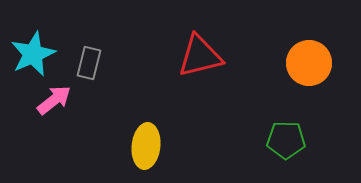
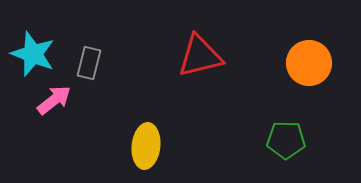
cyan star: rotated 27 degrees counterclockwise
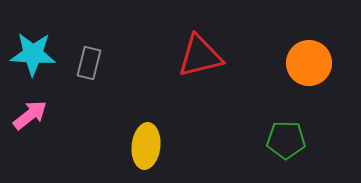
cyan star: rotated 18 degrees counterclockwise
pink arrow: moved 24 px left, 15 px down
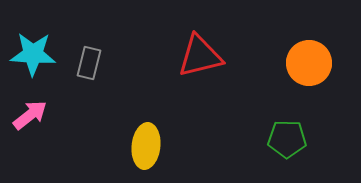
green pentagon: moved 1 px right, 1 px up
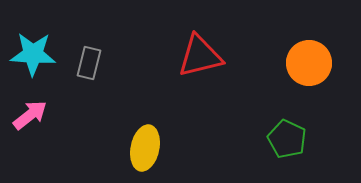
green pentagon: rotated 24 degrees clockwise
yellow ellipse: moved 1 px left, 2 px down; rotated 6 degrees clockwise
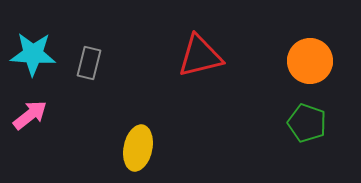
orange circle: moved 1 px right, 2 px up
green pentagon: moved 20 px right, 16 px up; rotated 6 degrees counterclockwise
yellow ellipse: moved 7 px left
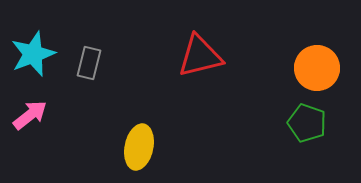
cyan star: rotated 24 degrees counterclockwise
orange circle: moved 7 px right, 7 px down
yellow ellipse: moved 1 px right, 1 px up
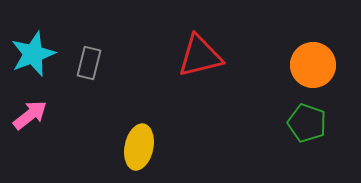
orange circle: moved 4 px left, 3 px up
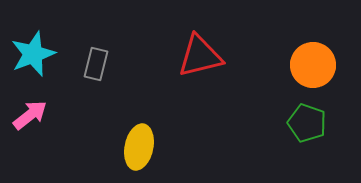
gray rectangle: moved 7 px right, 1 px down
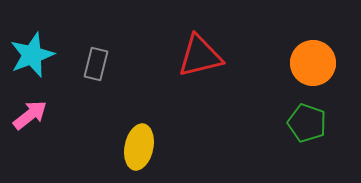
cyan star: moved 1 px left, 1 px down
orange circle: moved 2 px up
